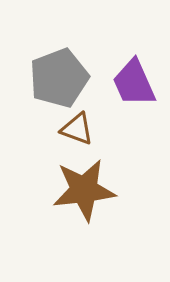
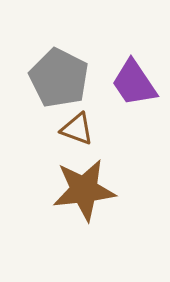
gray pentagon: rotated 24 degrees counterclockwise
purple trapezoid: rotated 10 degrees counterclockwise
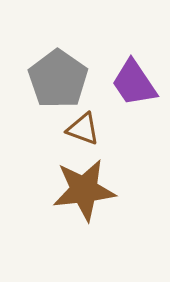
gray pentagon: moved 1 px left, 1 px down; rotated 8 degrees clockwise
brown triangle: moved 6 px right
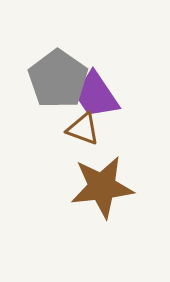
purple trapezoid: moved 38 px left, 12 px down
brown star: moved 18 px right, 3 px up
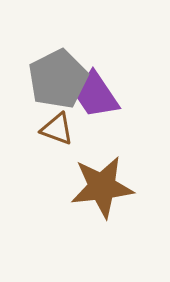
gray pentagon: rotated 10 degrees clockwise
brown triangle: moved 26 px left
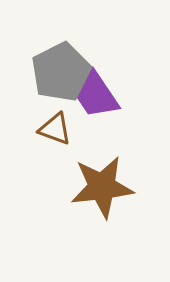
gray pentagon: moved 3 px right, 7 px up
brown triangle: moved 2 px left
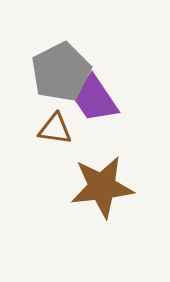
purple trapezoid: moved 1 px left, 4 px down
brown triangle: rotated 12 degrees counterclockwise
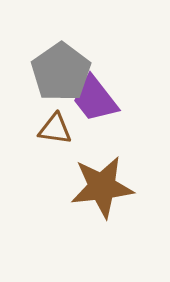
gray pentagon: rotated 8 degrees counterclockwise
purple trapezoid: rotated 4 degrees counterclockwise
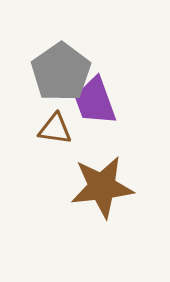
purple trapezoid: moved 2 px down; rotated 18 degrees clockwise
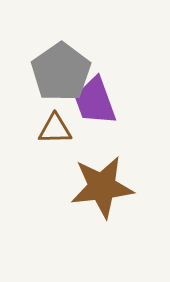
brown triangle: rotated 9 degrees counterclockwise
